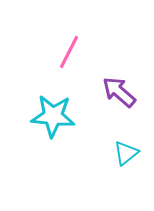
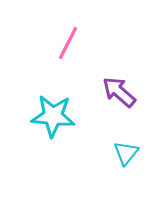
pink line: moved 1 px left, 9 px up
cyan triangle: rotated 12 degrees counterclockwise
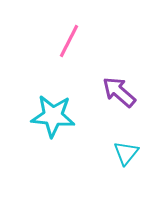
pink line: moved 1 px right, 2 px up
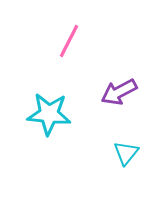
purple arrow: rotated 69 degrees counterclockwise
cyan star: moved 4 px left, 2 px up
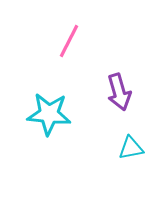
purple arrow: rotated 78 degrees counterclockwise
cyan triangle: moved 5 px right, 5 px up; rotated 40 degrees clockwise
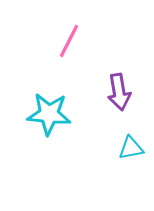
purple arrow: rotated 6 degrees clockwise
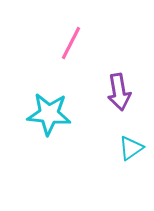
pink line: moved 2 px right, 2 px down
cyan triangle: rotated 24 degrees counterclockwise
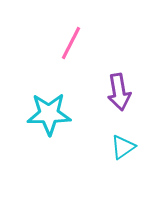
cyan star: rotated 6 degrees counterclockwise
cyan triangle: moved 8 px left, 1 px up
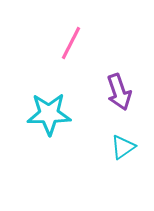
purple arrow: rotated 9 degrees counterclockwise
